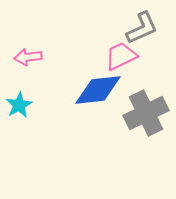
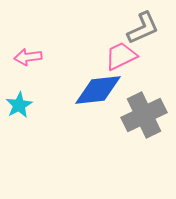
gray L-shape: moved 1 px right
gray cross: moved 2 px left, 2 px down
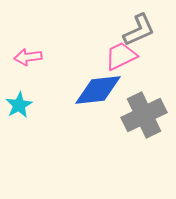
gray L-shape: moved 4 px left, 2 px down
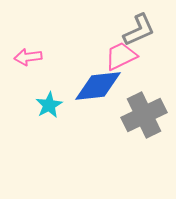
blue diamond: moved 4 px up
cyan star: moved 30 px right
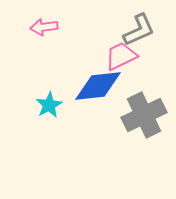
pink arrow: moved 16 px right, 30 px up
